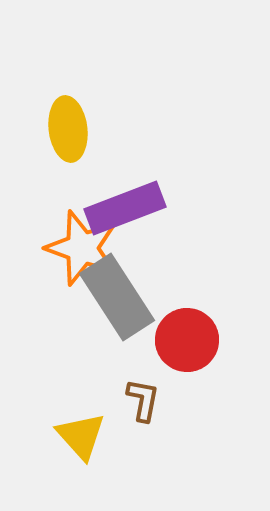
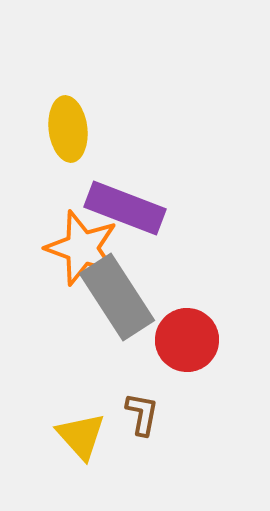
purple rectangle: rotated 42 degrees clockwise
brown L-shape: moved 1 px left, 14 px down
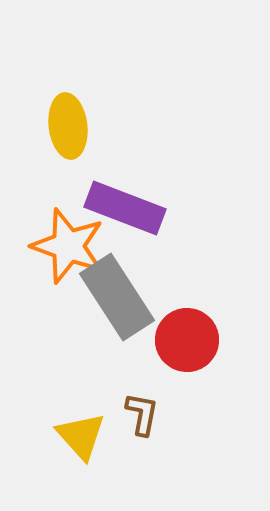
yellow ellipse: moved 3 px up
orange star: moved 14 px left, 2 px up
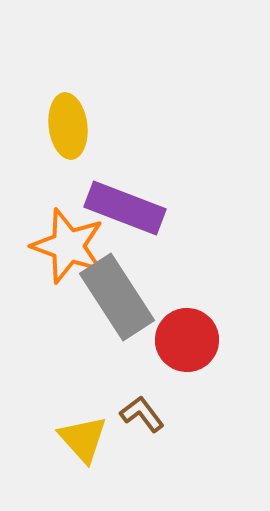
brown L-shape: rotated 48 degrees counterclockwise
yellow triangle: moved 2 px right, 3 px down
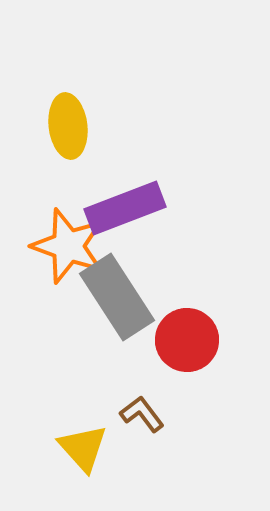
purple rectangle: rotated 42 degrees counterclockwise
yellow triangle: moved 9 px down
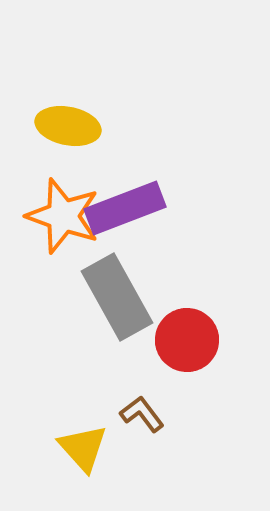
yellow ellipse: rotated 72 degrees counterclockwise
orange star: moved 5 px left, 30 px up
gray rectangle: rotated 4 degrees clockwise
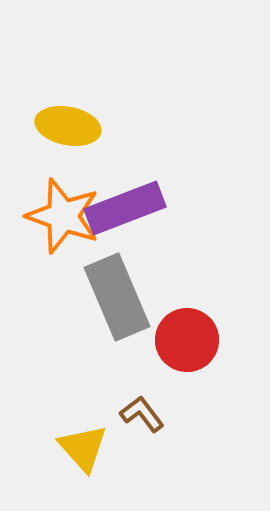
gray rectangle: rotated 6 degrees clockwise
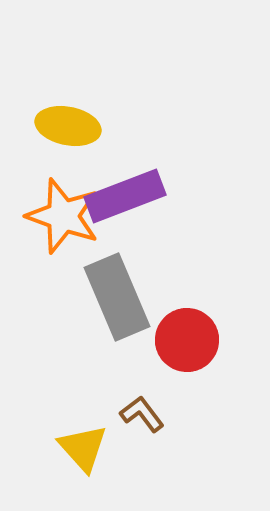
purple rectangle: moved 12 px up
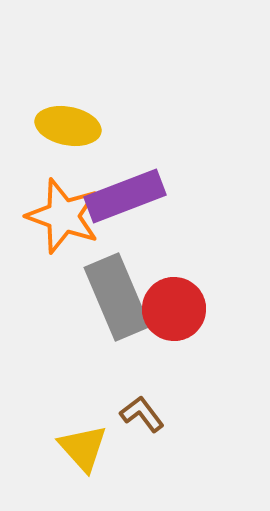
red circle: moved 13 px left, 31 px up
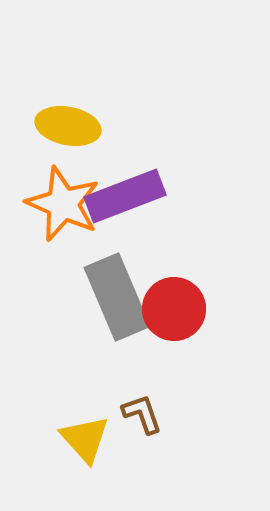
orange star: moved 12 px up; rotated 4 degrees clockwise
brown L-shape: rotated 18 degrees clockwise
yellow triangle: moved 2 px right, 9 px up
